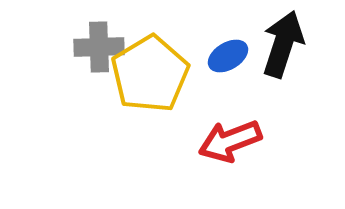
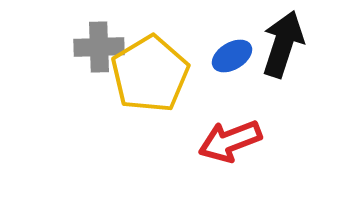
blue ellipse: moved 4 px right
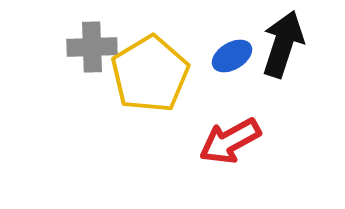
gray cross: moved 7 px left
red arrow: rotated 8 degrees counterclockwise
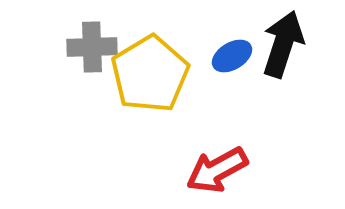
red arrow: moved 13 px left, 29 px down
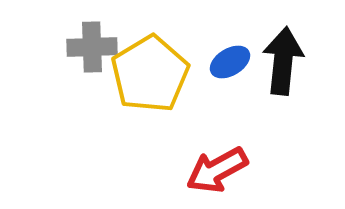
black arrow: moved 17 px down; rotated 12 degrees counterclockwise
blue ellipse: moved 2 px left, 6 px down
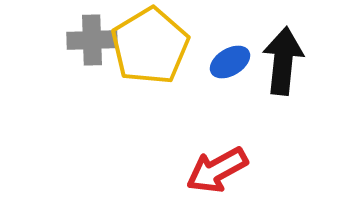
gray cross: moved 7 px up
yellow pentagon: moved 28 px up
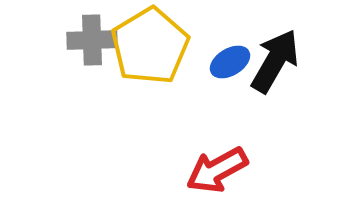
black arrow: moved 8 px left; rotated 24 degrees clockwise
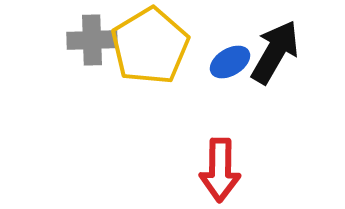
black arrow: moved 9 px up
red arrow: moved 3 px right; rotated 60 degrees counterclockwise
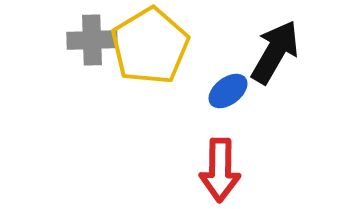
blue ellipse: moved 2 px left, 29 px down; rotated 6 degrees counterclockwise
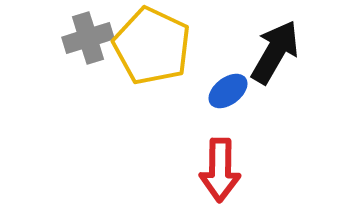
gray cross: moved 4 px left, 2 px up; rotated 15 degrees counterclockwise
yellow pentagon: moved 2 px right; rotated 16 degrees counterclockwise
